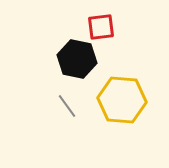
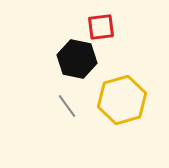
yellow hexagon: rotated 21 degrees counterclockwise
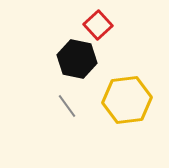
red square: moved 3 px left, 2 px up; rotated 36 degrees counterclockwise
yellow hexagon: moved 5 px right; rotated 9 degrees clockwise
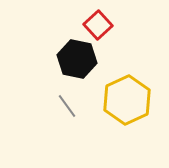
yellow hexagon: rotated 18 degrees counterclockwise
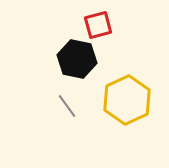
red square: rotated 28 degrees clockwise
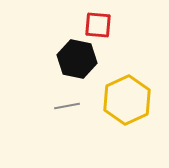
red square: rotated 20 degrees clockwise
gray line: rotated 65 degrees counterclockwise
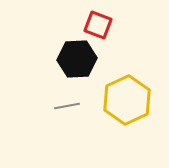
red square: rotated 16 degrees clockwise
black hexagon: rotated 15 degrees counterclockwise
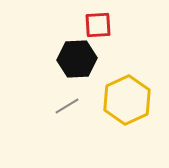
red square: rotated 24 degrees counterclockwise
gray line: rotated 20 degrees counterclockwise
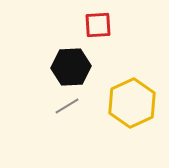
black hexagon: moved 6 px left, 8 px down
yellow hexagon: moved 5 px right, 3 px down
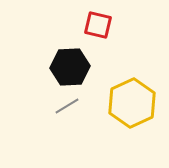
red square: rotated 16 degrees clockwise
black hexagon: moved 1 px left
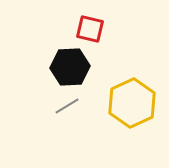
red square: moved 8 px left, 4 px down
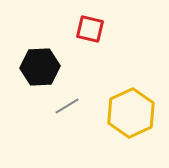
black hexagon: moved 30 px left
yellow hexagon: moved 1 px left, 10 px down
